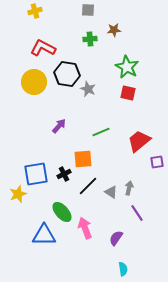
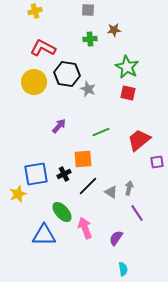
red trapezoid: moved 1 px up
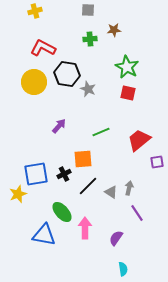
pink arrow: rotated 20 degrees clockwise
blue triangle: rotated 10 degrees clockwise
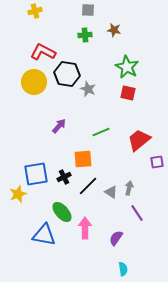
brown star: rotated 16 degrees clockwise
green cross: moved 5 px left, 4 px up
red L-shape: moved 4 px down
black cross: moved 3 px down
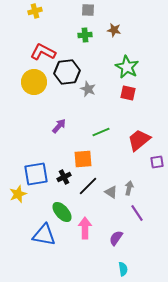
black hexagon: moved 2 px up; rotated 15 degrees counterclockwise
